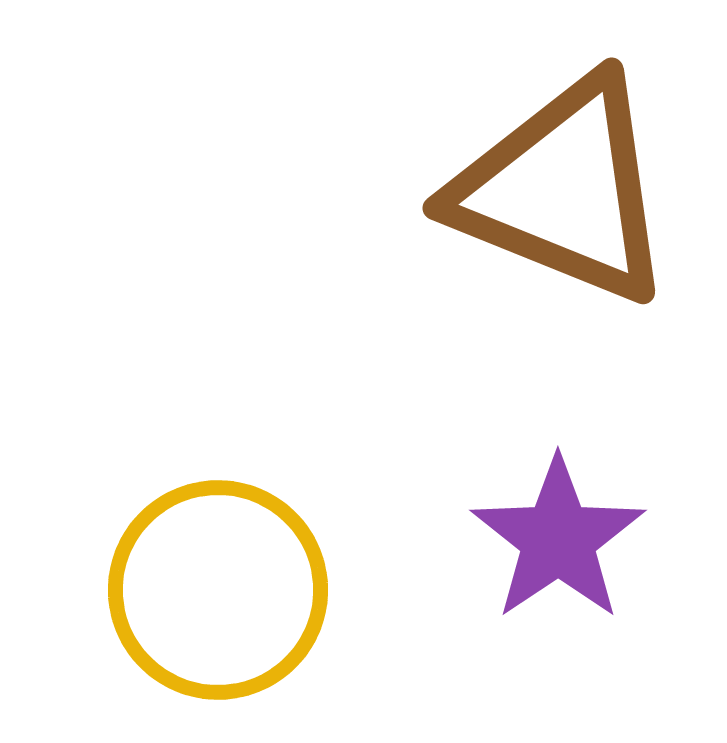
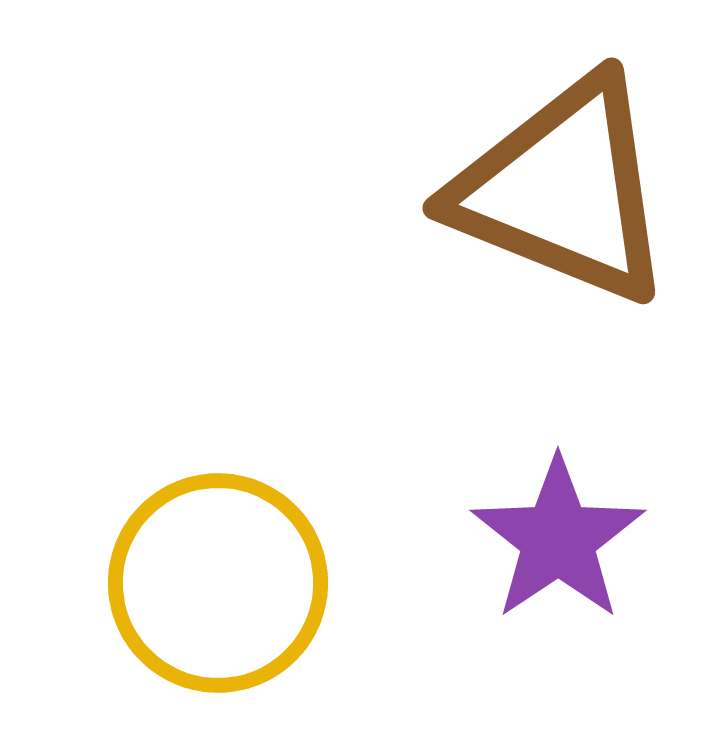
yellow circle: moved 7 px up
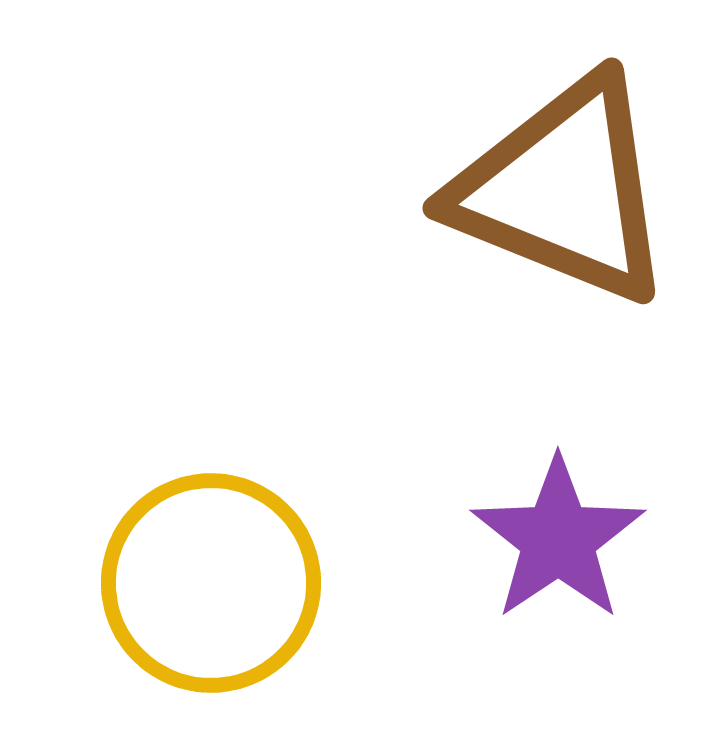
yellow circle: moved 7 px left
